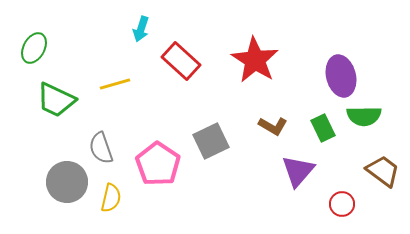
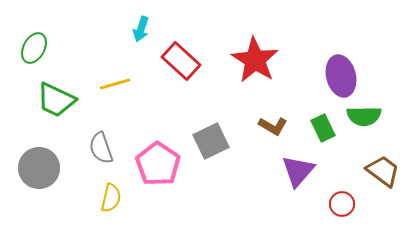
gray circle: moved 28 px left, 14 px up
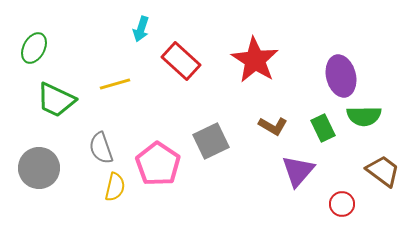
yellow semicircle: moved 4 px right, 11 px up
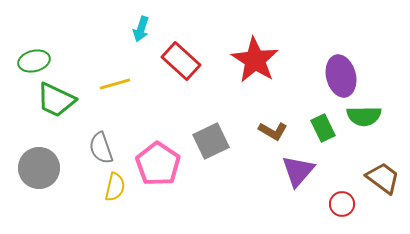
green ellipse: moved 13 px down; rotated 48 degrees clockwise
brown L-shape: moved 5 px down
brown trapezoid: moved 7 px down
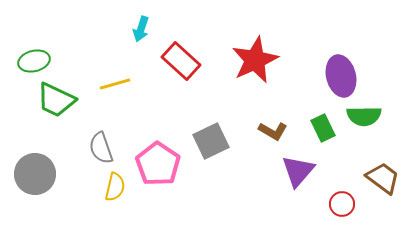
red star: rotated 15 degrees clockwise
gray circle: moved 4 px left, 6 px down
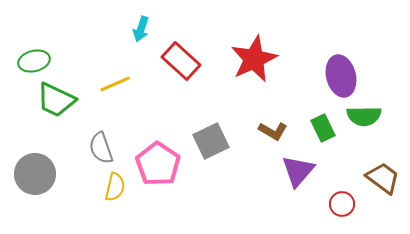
red star: moved 1 px left, 1 px up
yellow line: rotated 8 degrees counterclockwise
